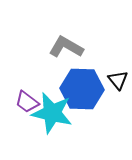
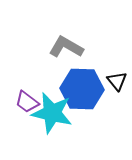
black triangle: moved 1 px left, 1 px down
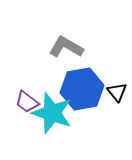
black triangle: moved 11 px down
blue hexagon: rotated 12 degrees counterclockwise
cyan star: rotated 6 degrees clockwise
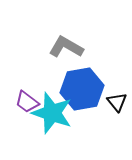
black triangle: moved 10 px down
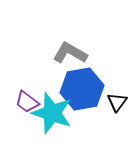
gray L-shape: moved 4 px right, 6 px down
black triangle: rotated 15 degrees clockwise
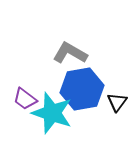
purple trapezoid: moved 2 px left, 3 px up
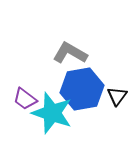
black triangle: moved 6 px up
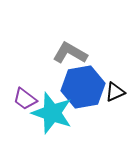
blue hexagon: moved 1 px right, 2 px up
black triangle: moved 2 px left, 4 px up; rotated 30 degrees clockwise
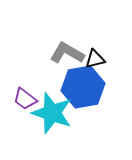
gray L-shape: moved 3 px left
black triangle: moved 20 px left, 33 px up; rotated 10 degrees clockwise
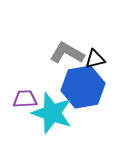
purple trapezoid: rotated 140 degrees clockwise
